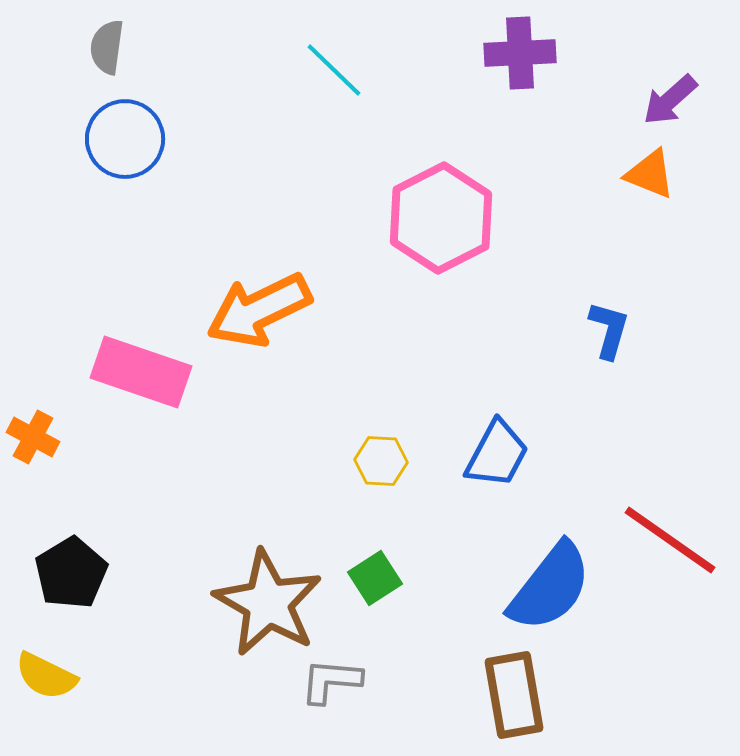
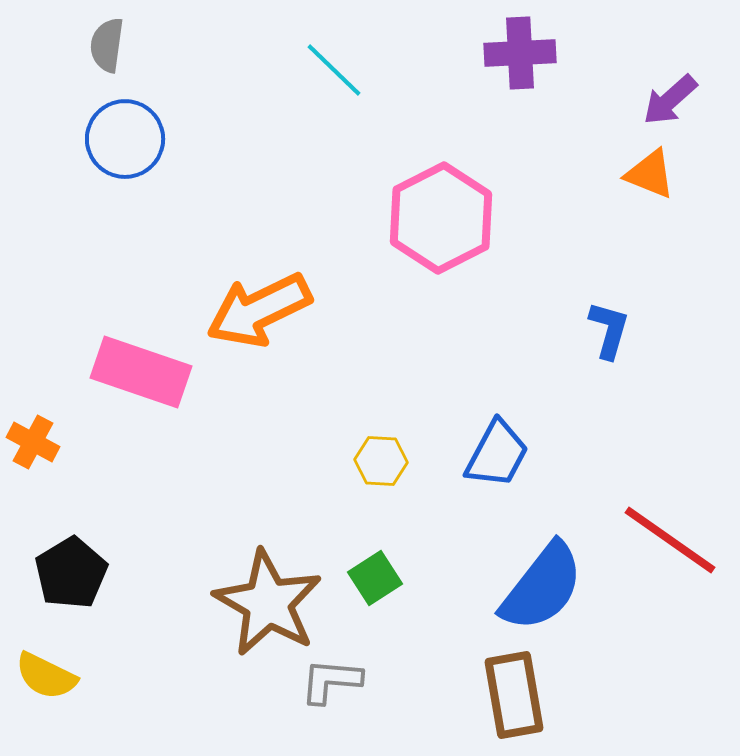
gray semicircle: moved 2 px up
orange cross: moved 5 px down
blue semicircle: moved 8 px left
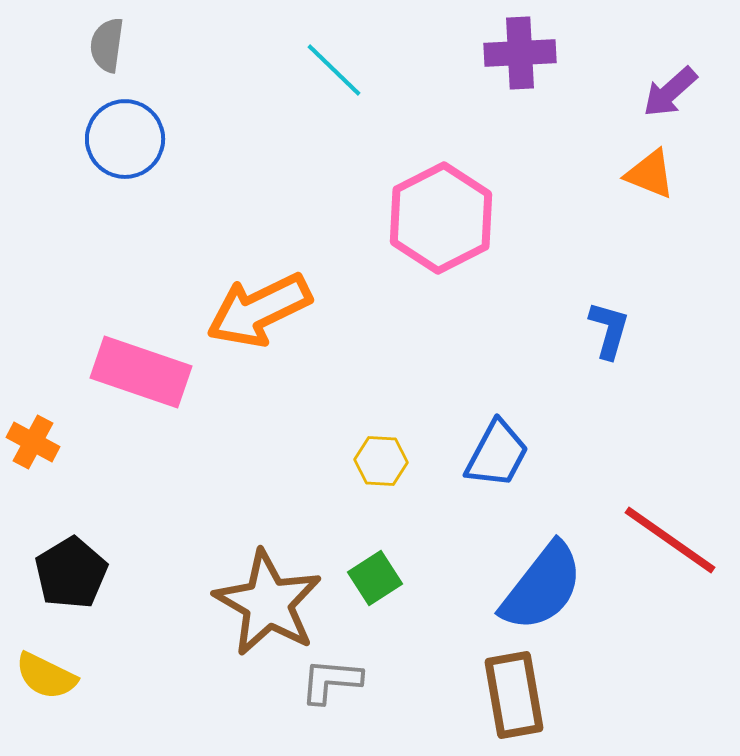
purple arrow: moved 8 px up
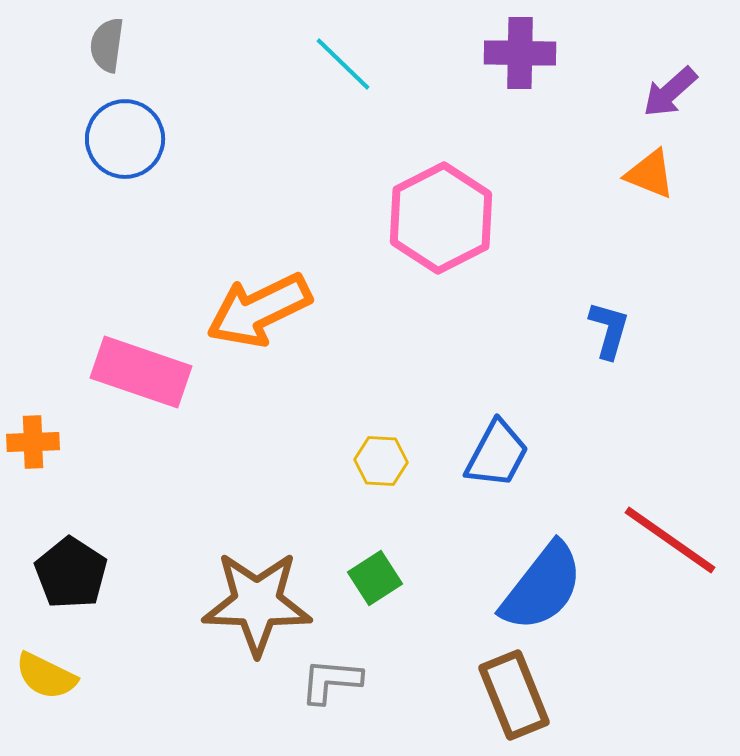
purple cross: rotated 4 degrees clockwise
cyan line: moved 9 px right, 6 px up
orange cross: rotated 30 degrees counterclockwise
black pentagon: rotated 8 degrees counterclockwise
brown star: moved 11 px left; rotated 28 degrees counterclockwise
brown rectangle: rotated 12 degrees counterclockwise
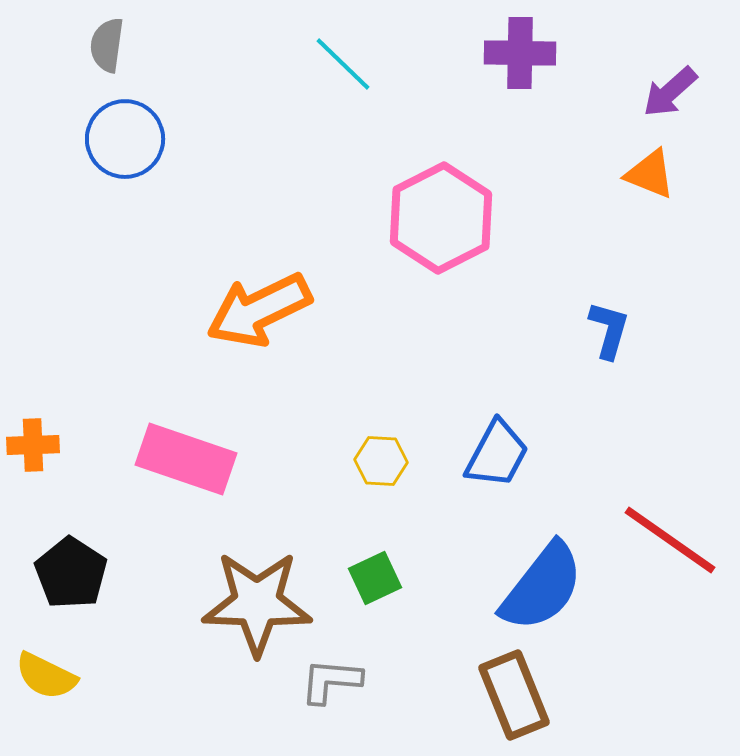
pink rectangle: moved 45 px right, 87 px down
orange cross: moved 3 px down
green square: rotated 8 degrees clockwise
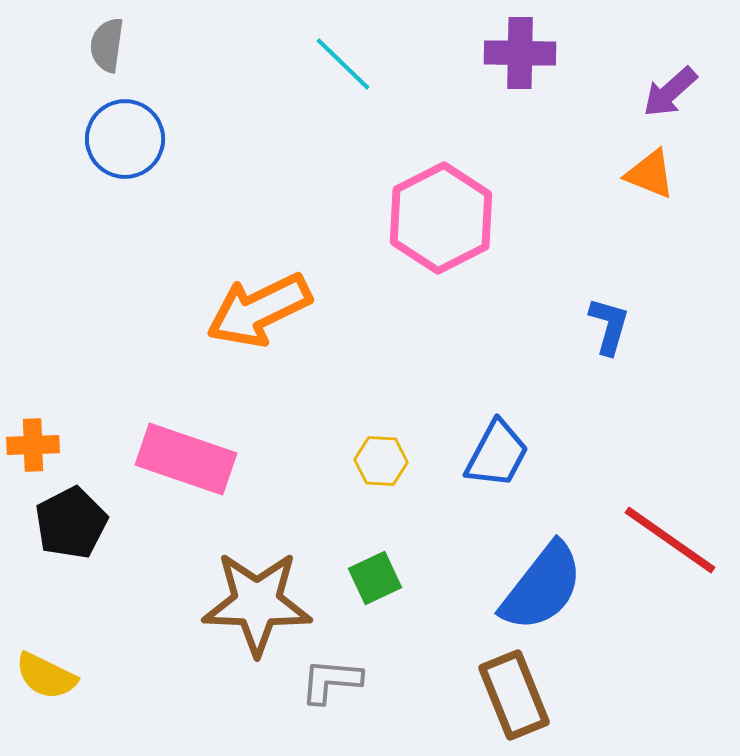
blue L-shape: moved 4 px up
black pentagon: moved 50 px up; rotated 12 degrees clockwise
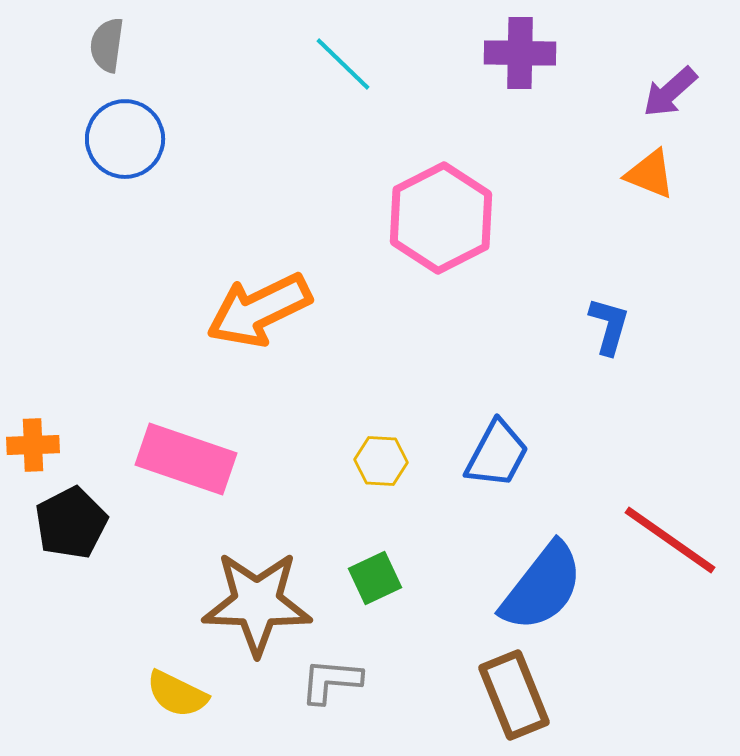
yellow semicircle: moved 131 px right, 18 px down
